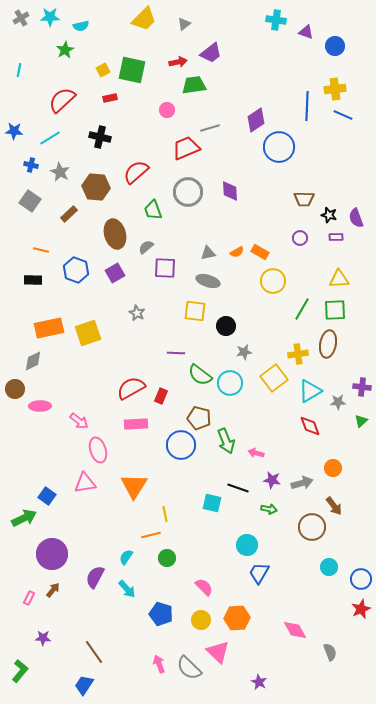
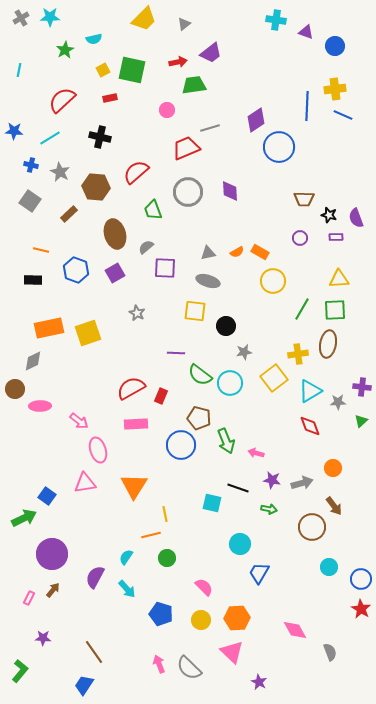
cyan semicircle at (81, 26): moved 13 px right, 13 px down
cyan circle at (247, 545): moved 7 px left, 1 px up
red star at (361, 609): rotated 18 degrees counterclockwise
pink triangle at (218, 652): moved 14 px right
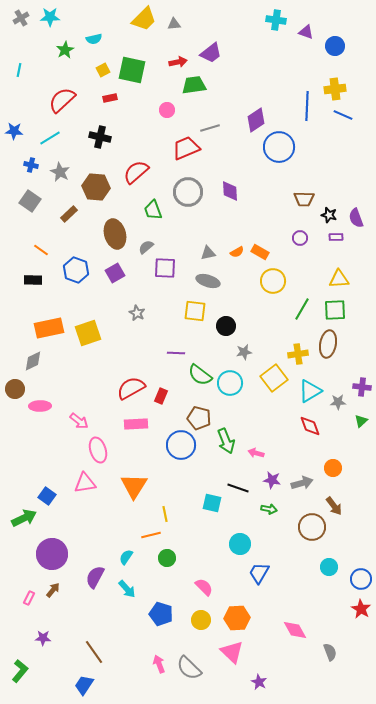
gray triangle at (184, 24): moved 10 px left; rotated 32 degrees clockwise
orange line at (41, 250): rotated 21 degrees clockwise
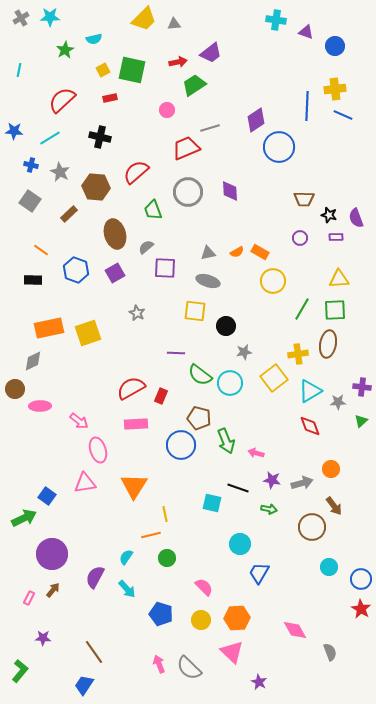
green trapezoid at (194, 85): rotated 25 degrees counterclockwise
orange circle at (333, 468): moved 2 px left, 1 px down
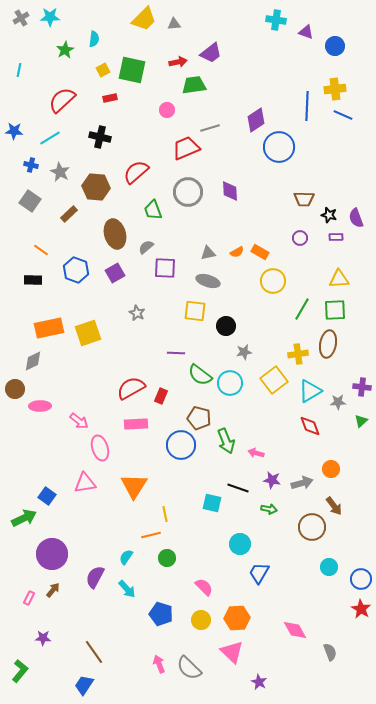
cyan semicircle at (94, 39): rotated 70 degrees counterclockwise
green trapezoid at (194, 85): rotated 25 degrees clockwise
yellow square at (274, 378): moved 2 px down
pink ellipse at (98, 450): moved 2 px right, 2 px up
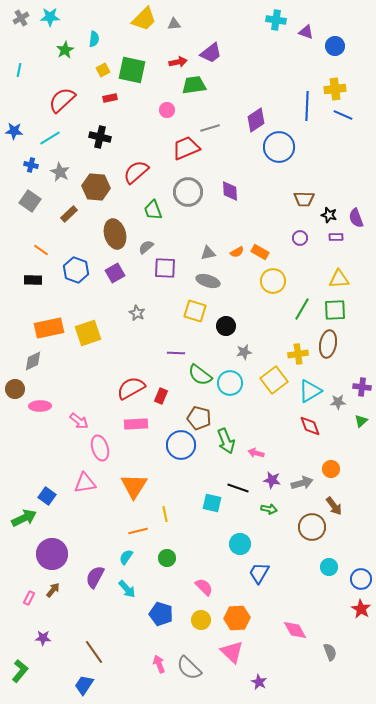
yellow square at (195, 311): rotated 10 degrees clockwise
orange line at (151, 535): moved 13 px left, 4 px up
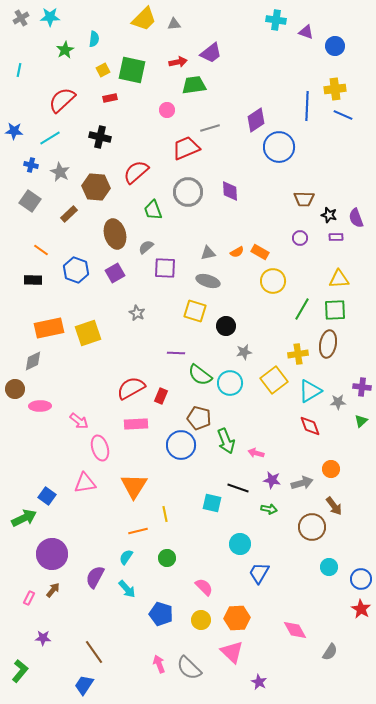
gray semicircle at (330, 652): rotated 54 degrees clockwise
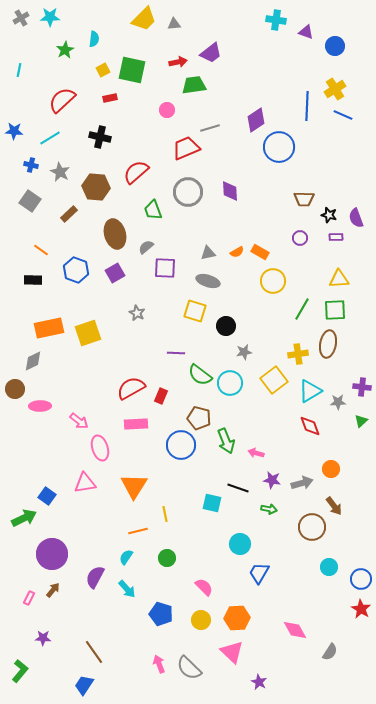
yellow cross at (335, 89): rotated 25 degrees counterclockwise
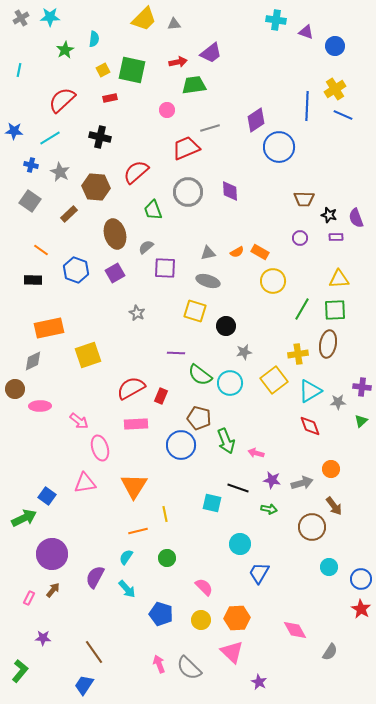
yellow square at (88, 333): moved 22 px down
